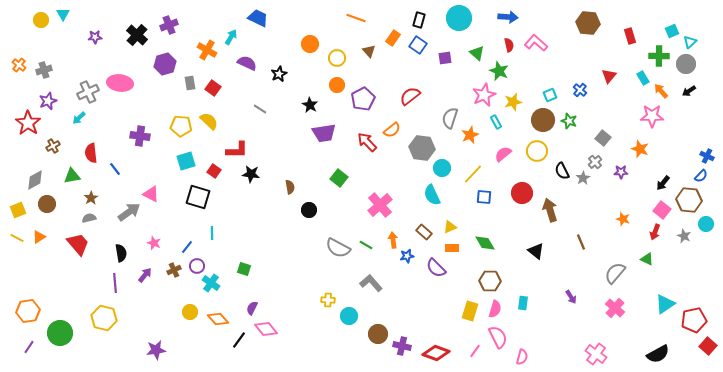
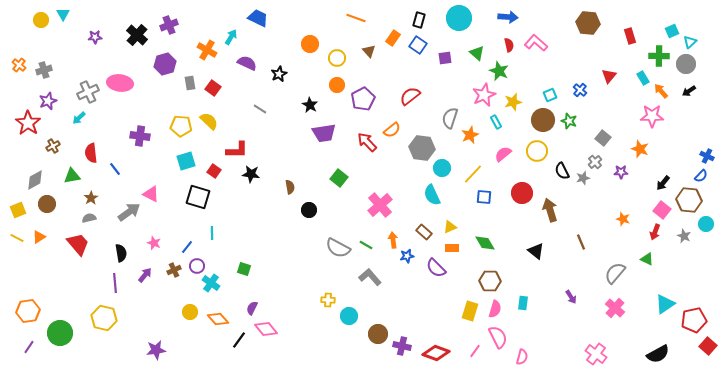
gray star at (583, 178): rotated 16 degrees clockwise
gray L-shape at (371, 283): moved 1 px left, 6 px up
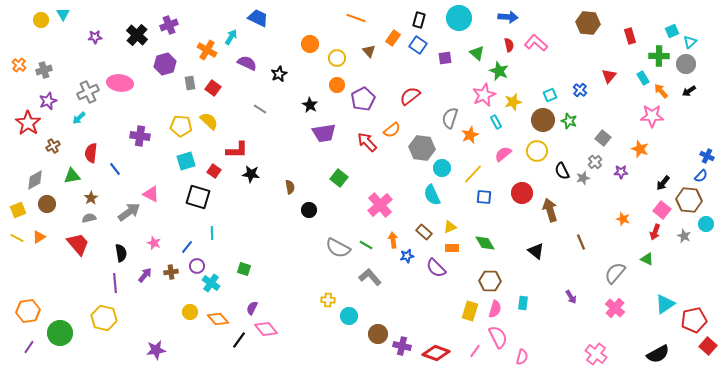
red semicircle at (91, 153): rotated 12 degrees clockwise
brown cross at (174, 270): moved 3 px left, 2 px down; rotated 16 degrees clockwise
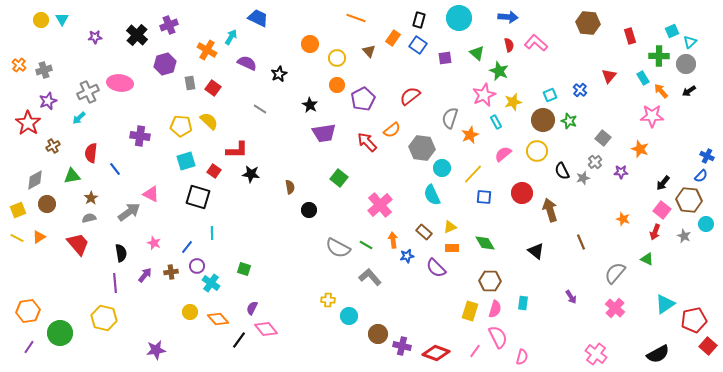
cyan triangle at (63, 14): moved 1 px left, 5 px down
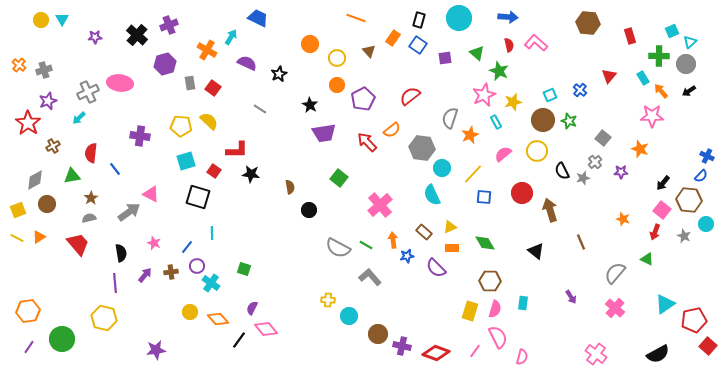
green circle at (60, 333): moved 2 px right, 6 px down
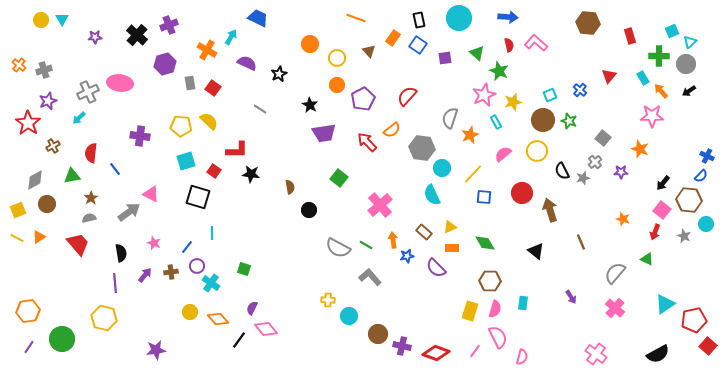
black rectangle at (419, 20): rotated 28 degrees counterclockwise
red semicircle at (410, 96): moved 3 px left; rotated 10 degrees counterclockwise
